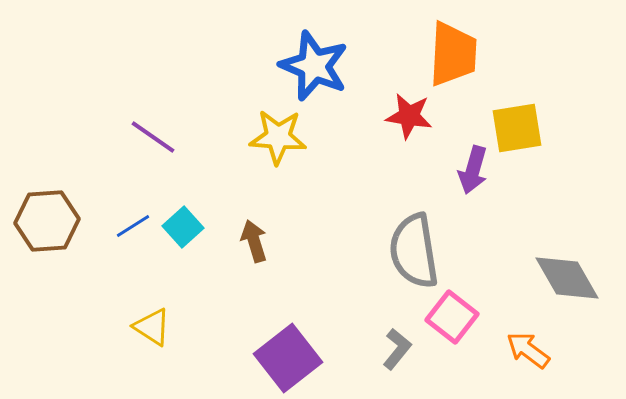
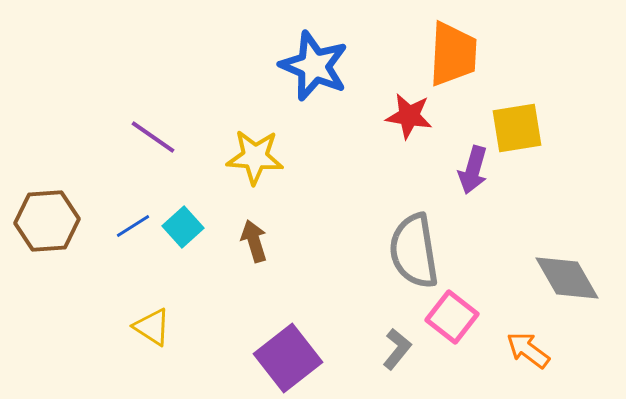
yellow star: moved 23 px left, 20 px down
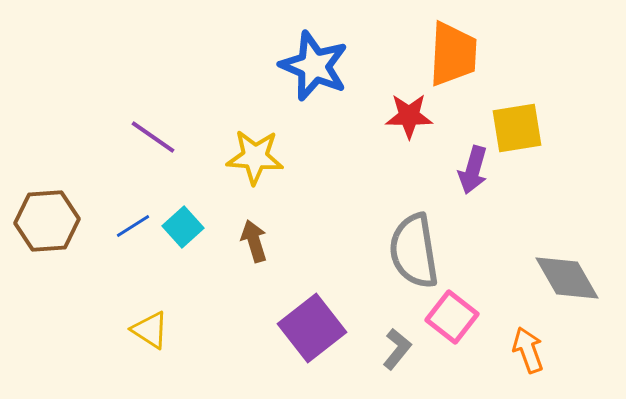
red star: rotated 9 degrees counterclockwise
yellow triangle: moved 2 px left, 3 px down
orange arrow: rotated 33 degrees clockwise
purple square: moved 24 px right, 30 px up
